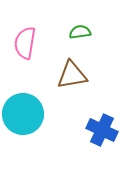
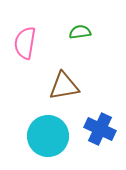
brown triangle: moved 8 px left, 11 px down
cyan circle: moved 25 px right, 22 px down
blue cross: moved 2 px left, 1 px up
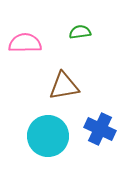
pink semicircle: rotated 80 degrees clockwise
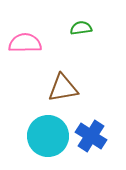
green semicircle: moved 1 px right, 4 px up
brown triangle: moved 1 px left, 2 px down
blue cross: moved 9 px left, 7 px down; rotated 8 degrees clockwise
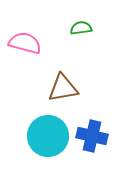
pink semicircle: rotated 16 degrees clockwise
blue cross: moved 1 px right; rotated 20 degrees counterclockwise
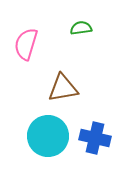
pink semicircle: moved 1 px right, 1 px down; rotated 88 degrees counterclockwise
blue cross: moved 3 px right, 2 px down
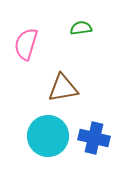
blue cross: moved 1 px left
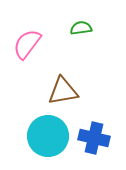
pink semicircle: moved 1 px right; rotated 20 degrees clockwise
brown triangle: moved 3 px down
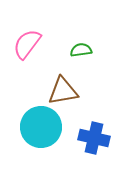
green semicircle: moved 22 px down
cyan circle: moved 7 px left, 9 px up
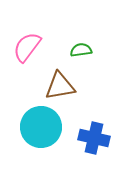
pink semicircle: moved 3 px down
brown triangle: moved 3 px left, 5 px up
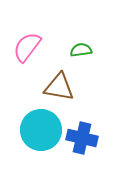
brown triangle: moved 1 px left, 1 px down; rotated 20 degrees clockwise
cyan circle: moved 3 px down
blue cross: moved 12 px left
